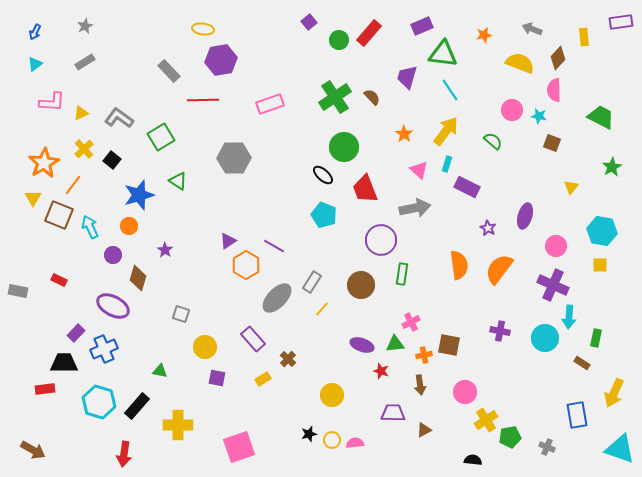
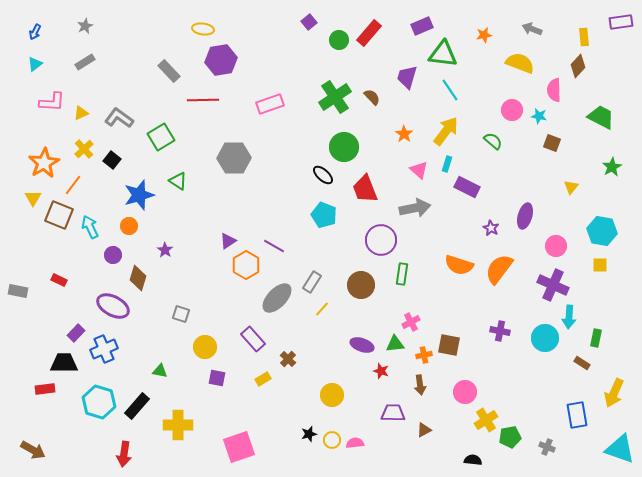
brown diamond at (558, 58): moved 20 px right, 8 px down
purple star at (488, 228): moved 3 px right
orange semicircle at (459, 265): rotated 116 degrees clockwise
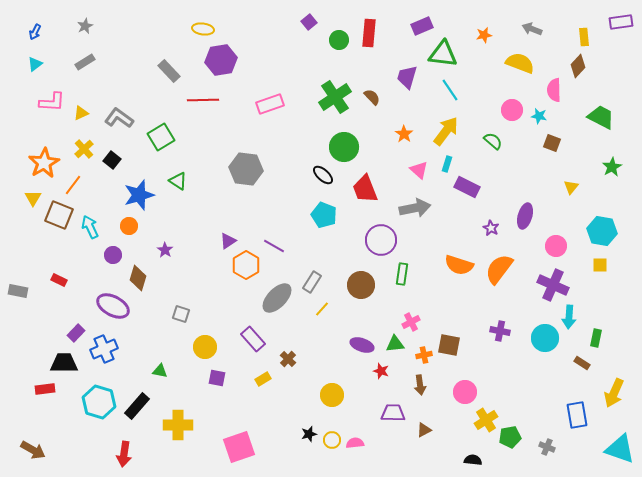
red rectangle at (369, 33): rotated 36 degrees counterclockwise
gray hexagon at (234, 158): moved 12 px right, 11 px down; rotated 8 degrees clockwise
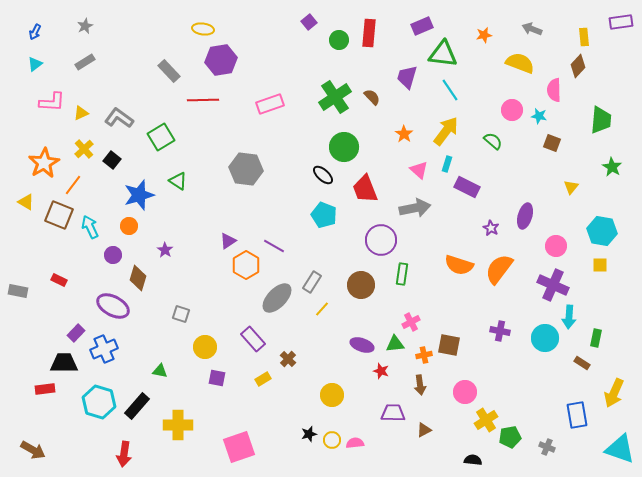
green trapezoid at (601, 117): moved 3 px down; rotated 68 degrees clockwise
green star at (612, 167): rotated 12 degrees counterclockwise
yellow triangle at (33, 198): moved 7 px left, 4 px down; rotated 30 degrees counterclockwise
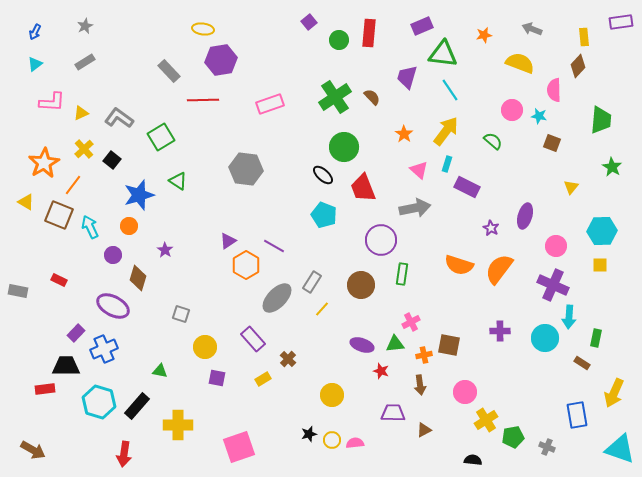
red trapezoid at (365, 189): moved 2 px left, 1 px up
cyan hexagon at (602, 231): rotated 12 degrees counterclockwise
purple cross at (500, 331): rotated 12 degrees counterclockwise
black trapezoid at (64, 363): moved 2 px right, 3 px down
green pentagon at (510, 437): moved 3 px right
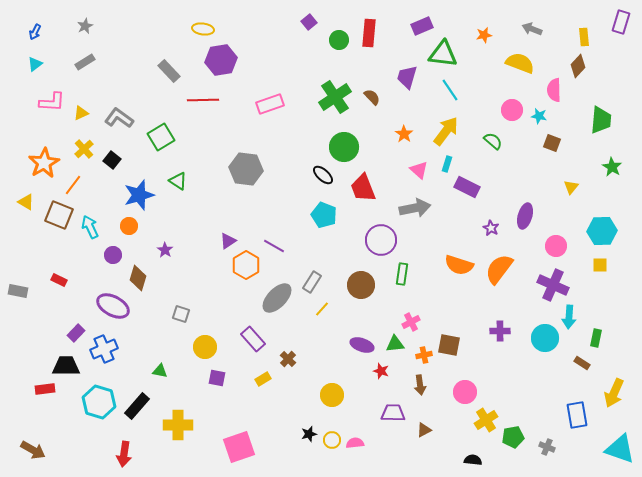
purple rectangle at (621, 22): rotated 65 degrees counterclockwise
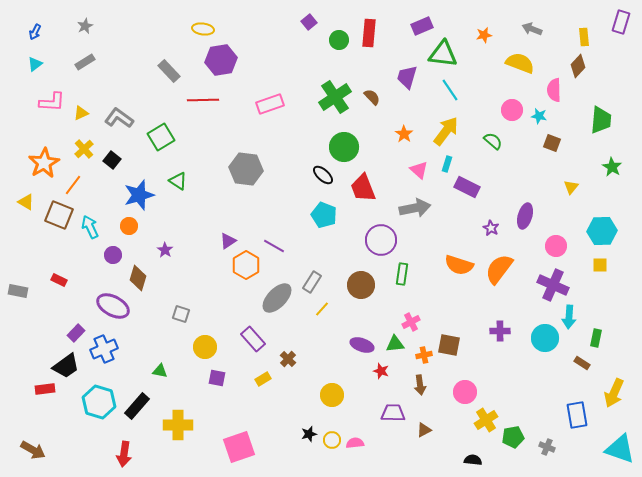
black trapezoid at (66, 366): rotated 144 degrees clockwise
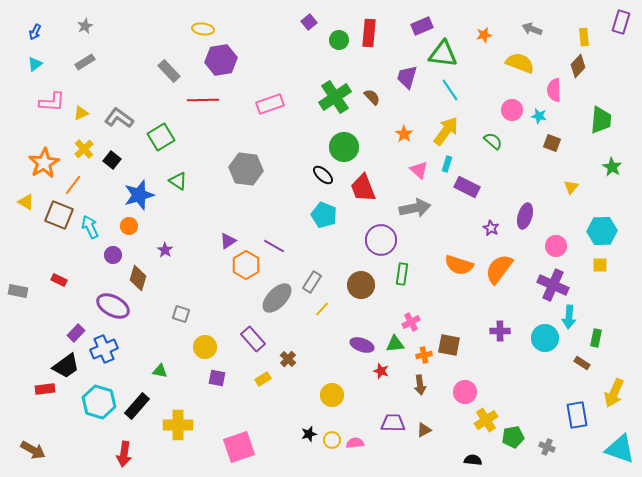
purple trapezoid at (393, 413): moved 10 px down
